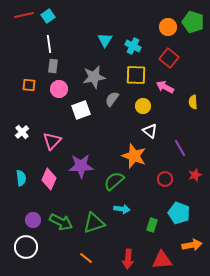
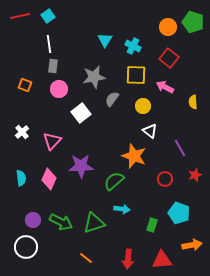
red line: moved 4 px left, 1 px down
orange square: moved 4 px left; rotated 16 degrees clockwise
white square: moved 3 px down; rotated 18 degrees counterclockwise
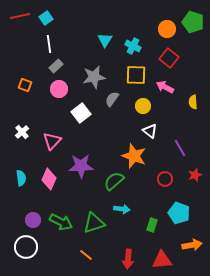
cyan square: moved 2 px left, 2 px down
orange circle: moved 1 px left, 2 px down
gray rectangle: moved 3 px right; rotated 40 degrees clockwise
orange line: moved 3 px up
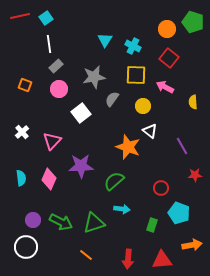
purple line: moved 2 px right, 2 px up
orange star: moved 6 px left, 9 px up
red star: rotated 16 degrees clockwise
red circle: moved 4 px left, 9 px down
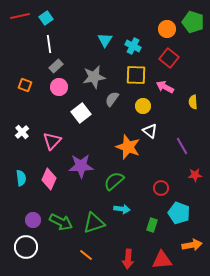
pink circle: moved 2 px up
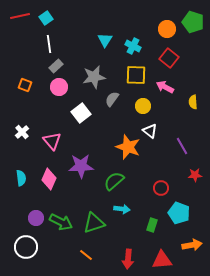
pink triangle: rotated 24 degrees counterclockwise
purple circle: moved 3 px right, 2 px up
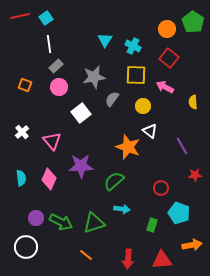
green pentagon: rotated 15 degrees clockwise
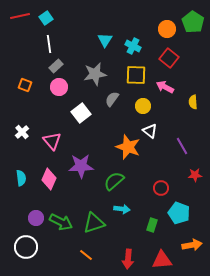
gray star: moved 1 px right, 3 px up
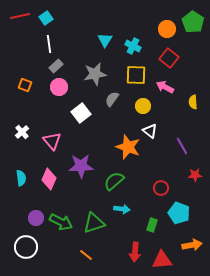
red arrow: moved 7 px right, 7 px up
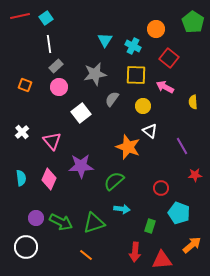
orange circle: moved 11 px left
green rectangle: moved 2 px left, 1 px down
orange arrow: rotated 30 degrees counterclockwise
